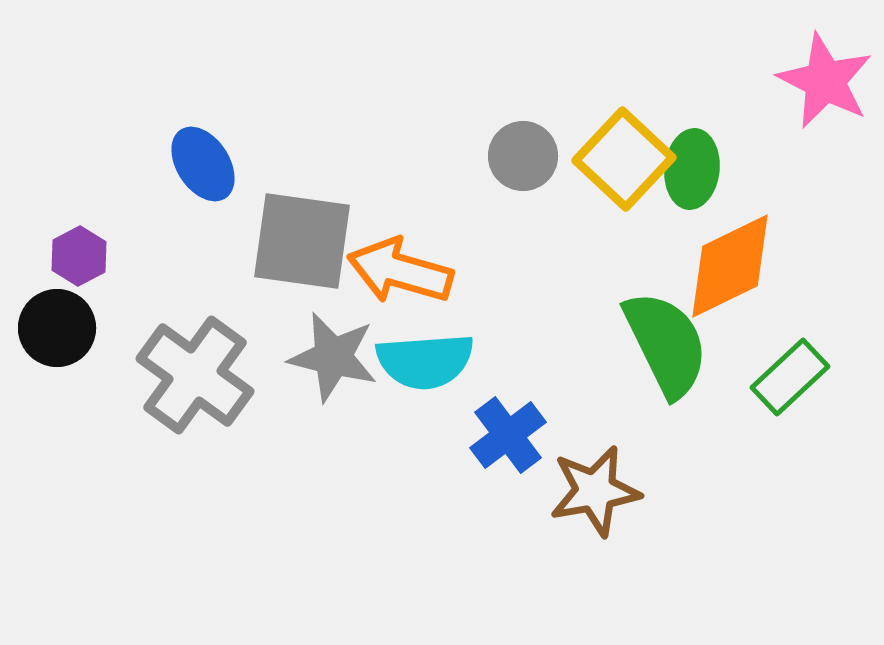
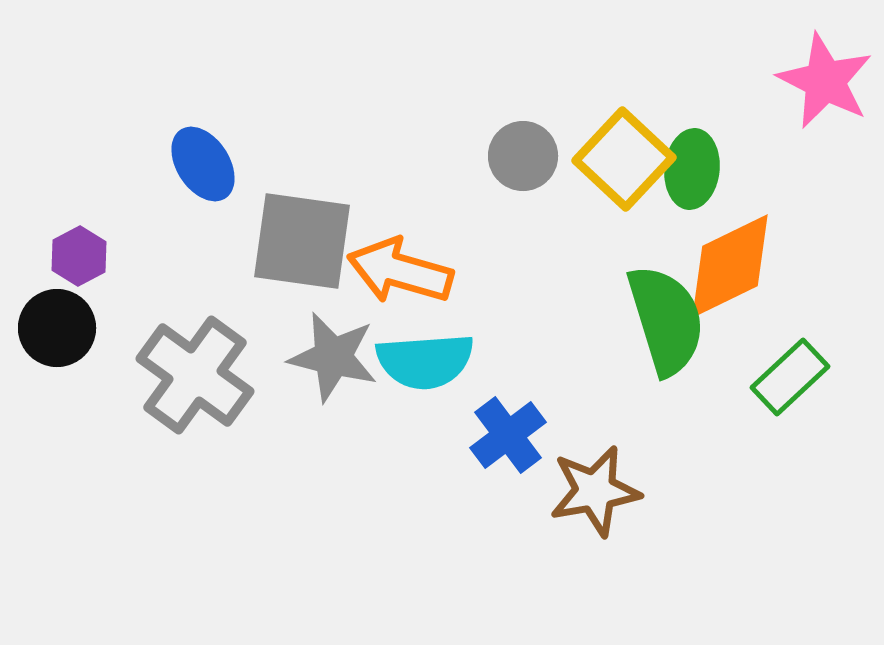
green semicircle: moved 24 px up; rotated 9 degrees clockwise
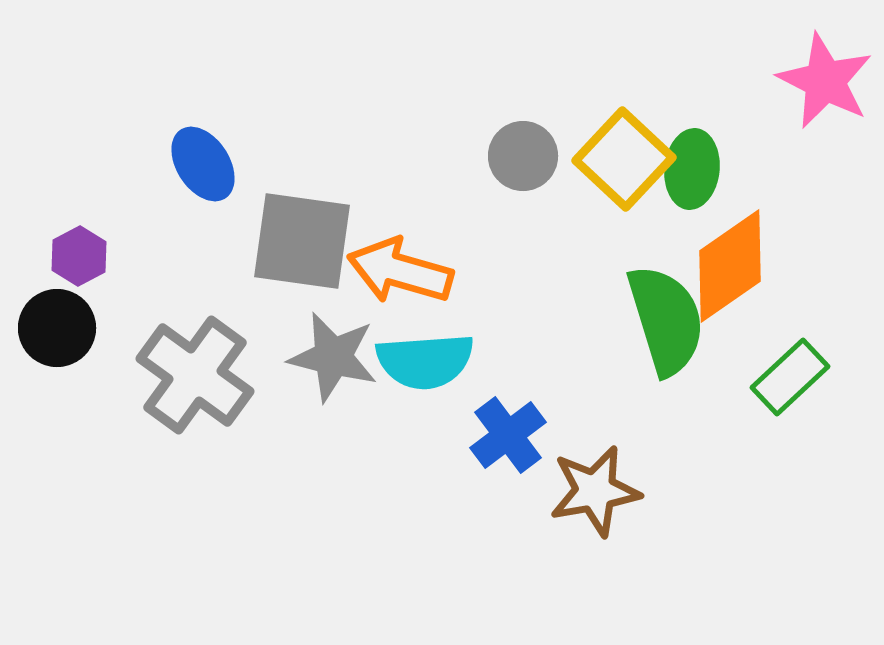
orange diamond: rotated 9 degrees counterclockwise
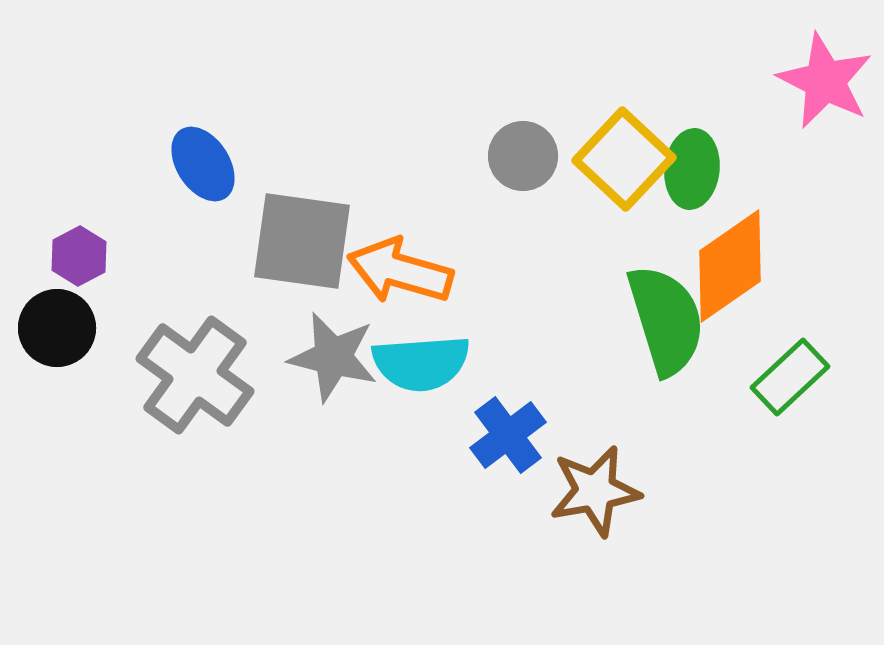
cyan semicircle: moved 4 px left, 2 px down
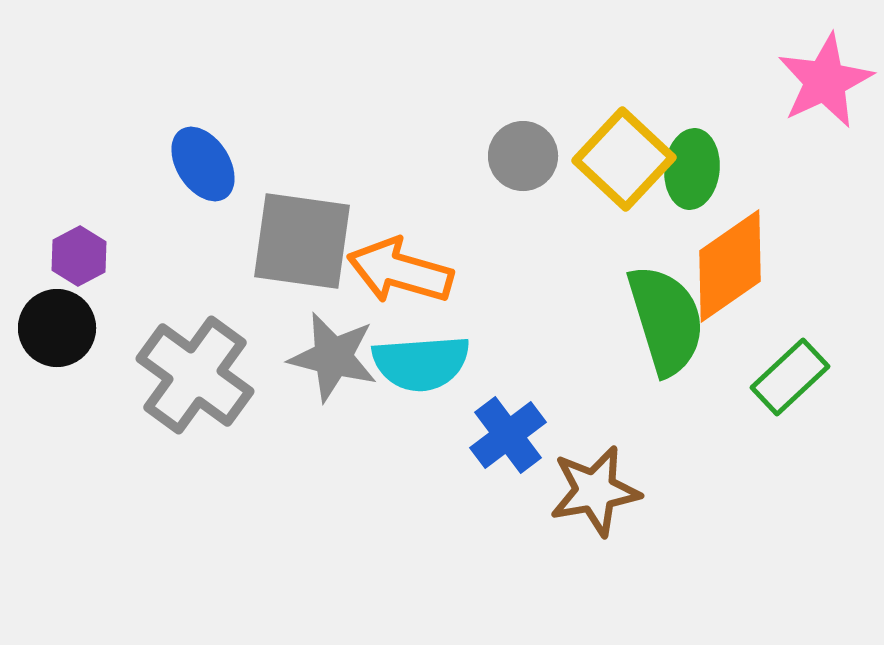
pink star: rotated 20 degrees clockwise
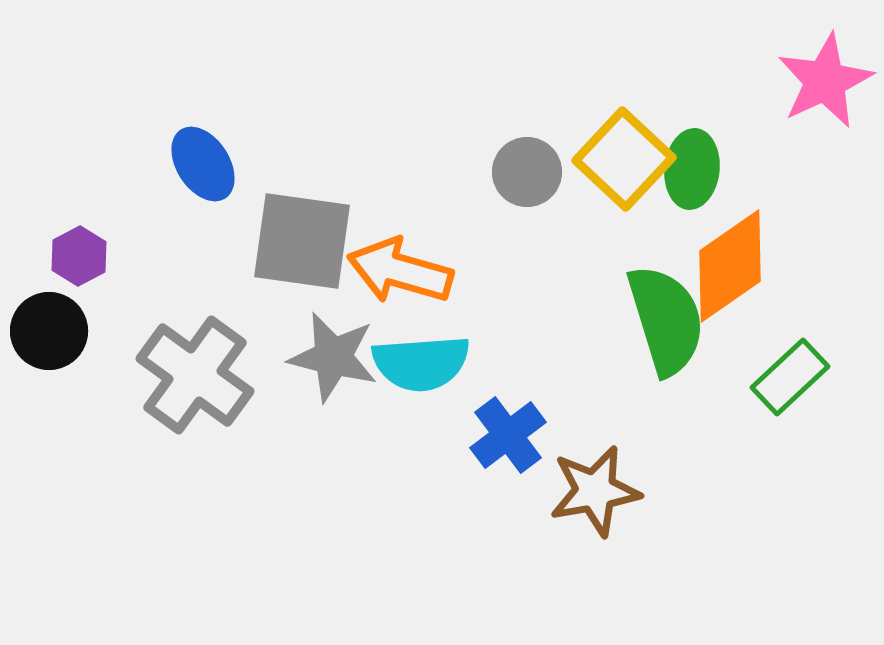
gray circle: moved 4 px right, 16 px down
black circle: moved 8 px left, 3 px down
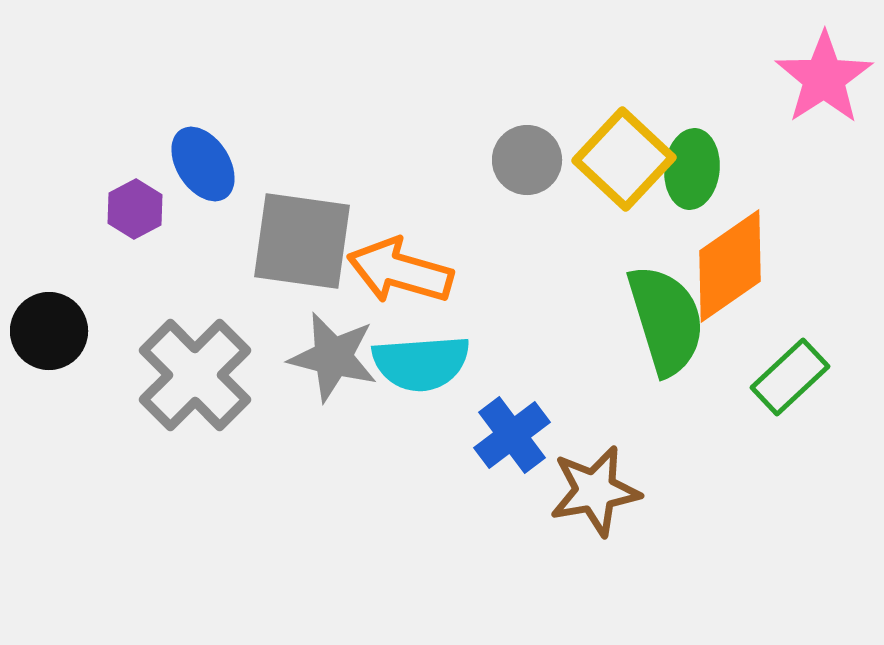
pink star: moved 1 px left, 3 px up; rotated 8 degrees counterclockwise
gray circle: moved 12 px up
purple hexagon: moved 56 px right, 47 px up
gray cross: rotated 9 degrees clockwise
blue cross: moved 4 px right
